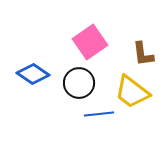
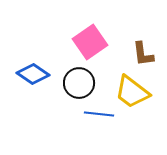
blue line: rotated 12 degrees clockwise
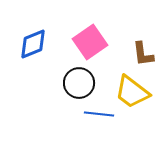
blue diamond: moved 30 px up; rotated 56 degrees counterclockwise
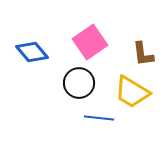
blue diamond: moved 1 px left, 8 px down; rotated 72 degrees clockwise
yellow trapezoid: rotated 6 degrees counterclockwise
blue line: moved 4 px down
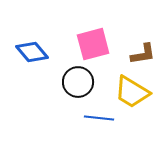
pink square: moved 3 px right, 2 px down; rotated 20 degrees clockwise
brown L-shape: rotated 92 degrees counterclockwise
black circle: moved 1 px left, 1 px up
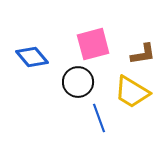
blue diamond: moved 5 px down
blue line: rotated 64 degrees clockwise
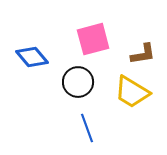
pink square: moved 5 px up
blue line: moved 12 px left, 10 px down
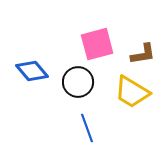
pink square: moved 4 px right, 5 px down
blue diamond: moved 14 px down
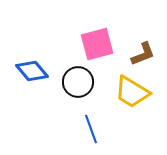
brown L-shape: rotated 12 degrees counterclockwise
blue line: moved 4 px right, 1 px down
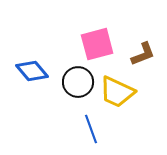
yellow trapezoid: moved 15 px left; rotated 6 degrees counterclockwise
